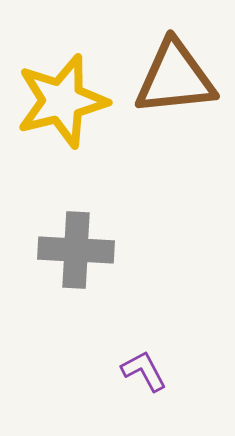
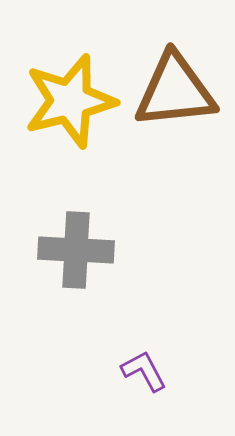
brown triangle: moved 13 px down
yellow star: moved 8 px right
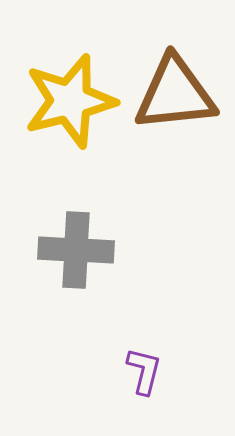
brown triangle: moved 3 px down
purple L-shape: rotated 42 degrees clockwise
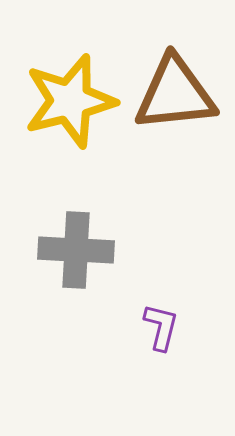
purple L-shape: moved 17 px right, 44 px up
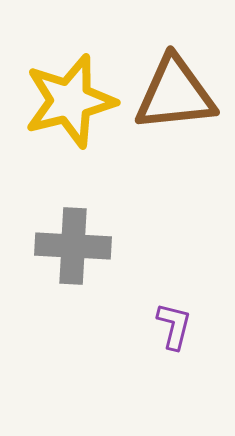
gray cross: moved 3 px left, 4 px up
purple L-shape: moved 13 px right, 1 px up
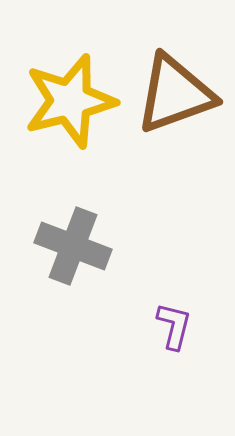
brown triangle: rotated 14 degrees counterclockwise
gray cross: rotated 18 degrees clockwise
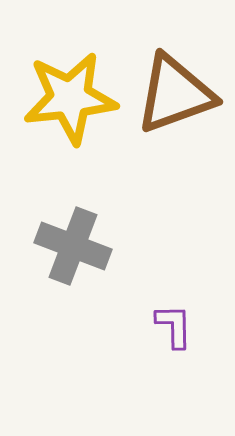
yellow star: moved 3 px up; rotated 8 degrees clockwise
purple L-shape: rotated 15 degrees counterclockwise
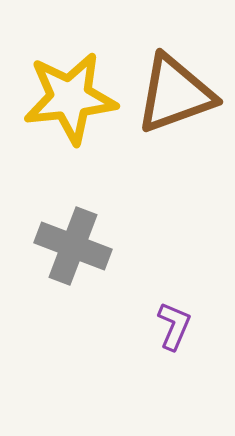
purple L-shape: rotated 24 degrees clockwise
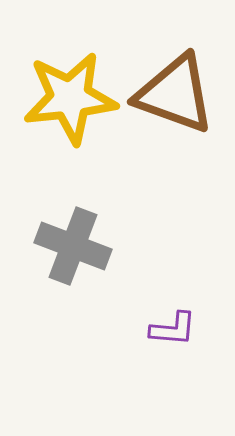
brown triangle: rotated 40 degrees clockwise
purple L-shape: moved 1 px left, 3 px down; rotated 72 degrees clockwise
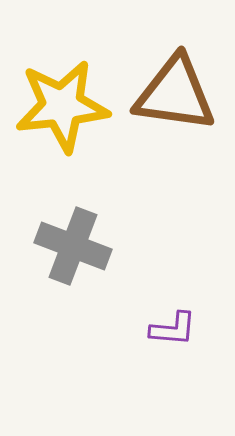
brown triangle: rotated 12 degrees counterclockwise
yellow star: moved 8 px left, 8 px down
